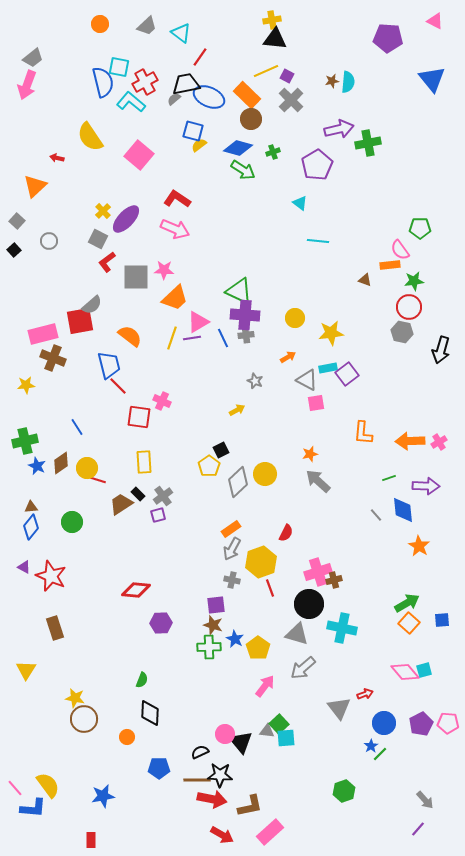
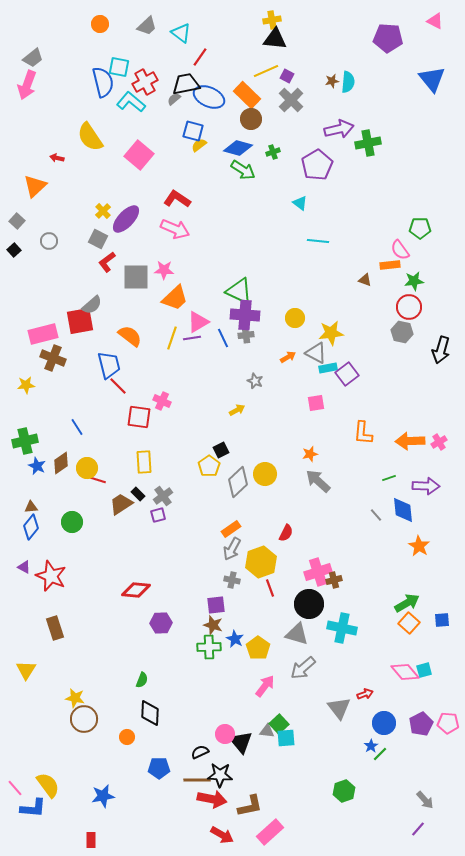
gray triangle at (307, 380): moved 9 px right, 27 px up
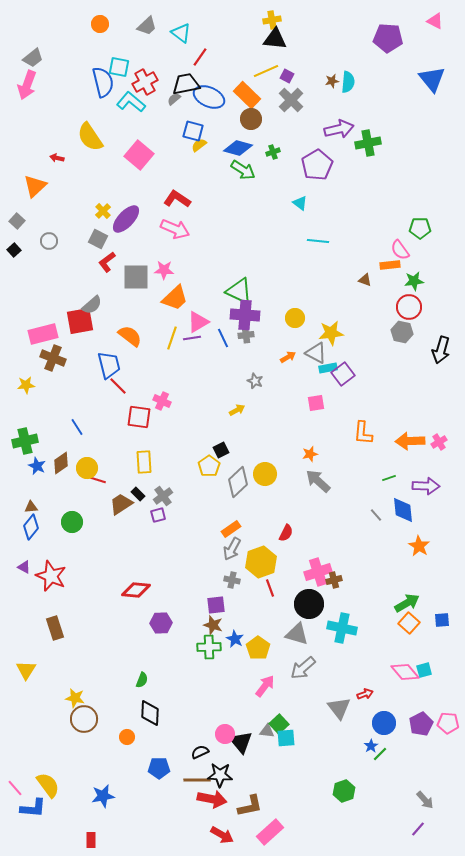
purple square at (347, 374): moved 4 px left
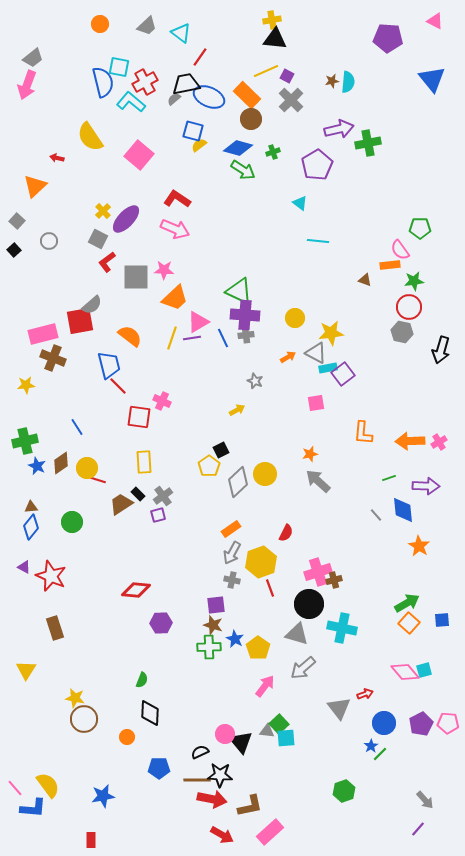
gray arrow at (232, 549): moved 4 px down
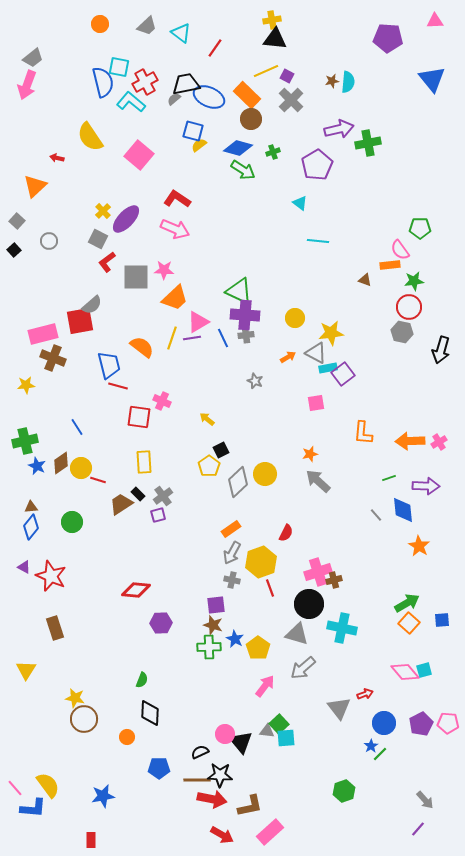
pink triangle at (435, 21): rotated 30 degrees counterclockwise
red line at (200, 57): moved 15 px right, 9 px up
orange semicircle at (130, 336): moved 12 px right, 11 px down
red line at (118, 386): rotated 30 degrees counterclockwise
yellow arrow at (237, 410): moved 30 px left, 9 px down; rotated 112 degrees counterclockwise
yellow circle at (87, 468): moved 6 px left
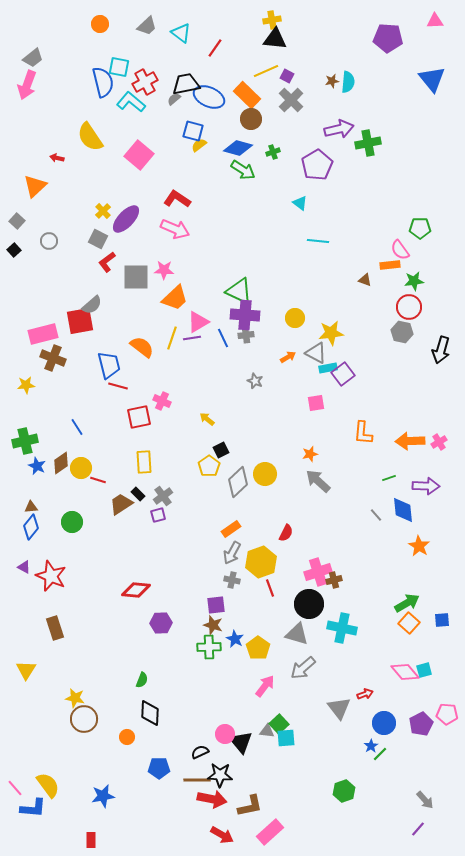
red square at (139, 417): rotated 20 degrees counterclockwise
pink pentagon at (448, 723): moved 1 px left, 9 px up
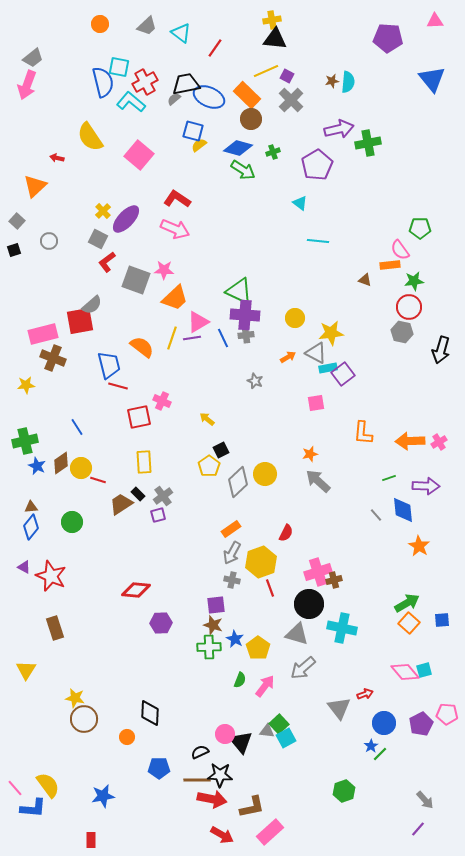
black square at (14, 250): rotated 24 degrees clockwise
gray square at (136, 277): moved 3 px down; rotated 20 degrees clockwise
green semicircle at (142, 680): moved 98 px right
cyan square at (286, 738): rotated 24 degrees counterclockwise
brown L-shape at (250, 806): moved 2 px right, 1 px down
